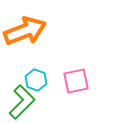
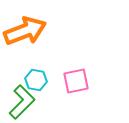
cyan hexagon: rotated 10 degrees counterclockwise
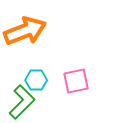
cyan hexagon: rotated 10 degrees counterclockwise
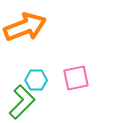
orange arrow: moved 4 px up
pink square: moved 3 px up
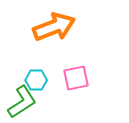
orange arrow: moved 29 px right
green L-shape: rotated 12 degrees clockwise
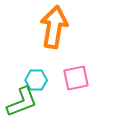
orange arrow: rotated 60 degrees counterclockwise
green L-shape: rotated 12 degrees clockwise
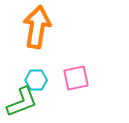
orange arrow: moved 17 px left
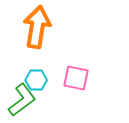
pink square: rotated 24 degrees clockwise
green L-shape: moved 2 px up; rotated 16 degrees counterclockwise
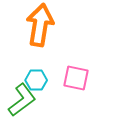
orange arrow: moved 3 px right, 2 px up
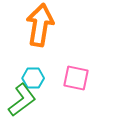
cyan hexagon: moved 3 px left, 2 px up
